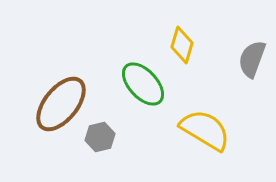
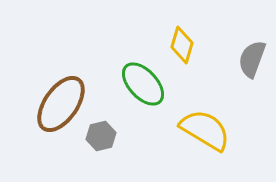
brown ellipse: rotated 4 degrees counterclockwise
gray hexagon: moved 1 px right, 1 px up
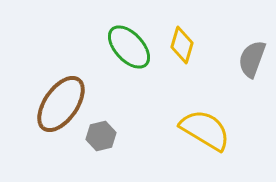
green ellipse: moved 14 px left, 37 px up
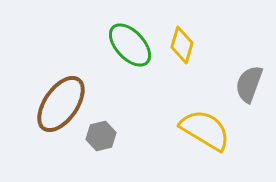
green ellipse: moved 1 px right, 2 px up
gray semicircle: moved 3 px left, 25 px down
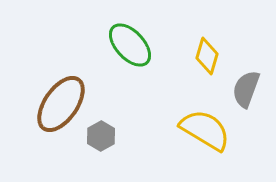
yellow diamond: moved 25 px right, 11 px down
gray semicircle: moved 3 px left, 5 px down
gray hexagon: rotated 16 degrees counterclockwise
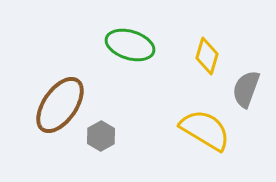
green ellipse: rotated 30 degrees counterclockwise
brown ellipse: moved 1 px left, 1 px down
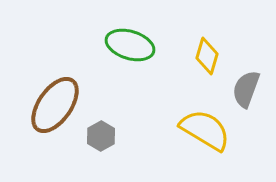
brown ellipse: moved 5 px left
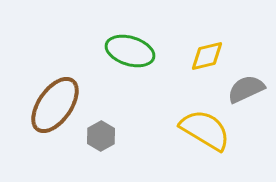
green ellipse: moved 6 px down
yellow diamond: rotated 60 degrees clockwise
gray semicircle: rotated 45 degrees clockwise
